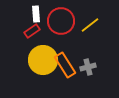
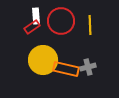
white rectangle: moved 2 px down
yellow line: rotated 54 degrees counterclockwise
red rectangle: moved 4 px up
orange rectangle: moved 1 px right, 4 px down; rotated 45 degrees counterclockwise
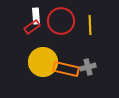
yellow circle: moved 2 px down
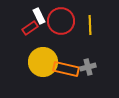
white rectangle: moved 3 px right; rotated 21 degrees counterclockwise
red rectangle: moved 2 px left, 1 px down
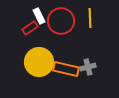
yellow line: moved 7 px up
yellow circle: moved 4 px left
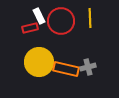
red rectangle: rotated 21 degrees clockwise
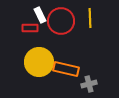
white rectangle: moved 1 px right, 1 px up
red rectangle: rotated 14 degrees clockwise
gray cross: moved 1 px right, 17 px down
